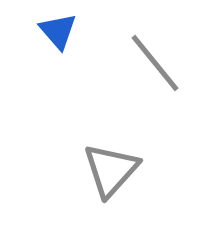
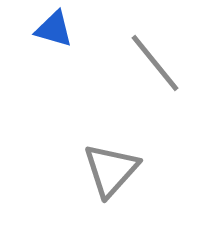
blue triangle: moved 4 px left, 2 px up; rotated 33 degrees counterclockwise
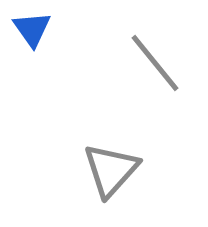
blue triangle: moved 22 px left; rotated 39 degrees clockwise
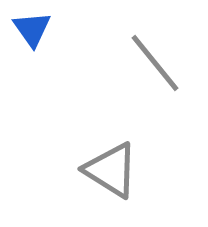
gray triangle: rotated 40 degrees counterclockwise
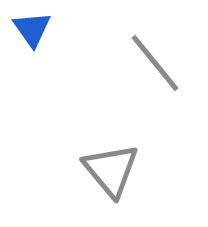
gray triangle: rotated 18 degrees clockwise
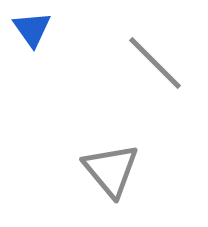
gray line: rotated 6 degrees counterclockwise
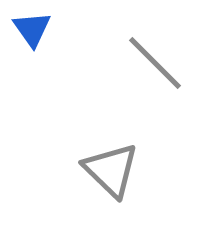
gray triangle: rotated 6 degrees counterclockwise
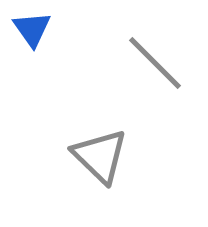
gray triangle: moved 11 px left, 14 px up
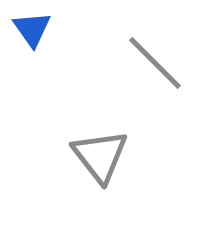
gray triangle: rotated 8 degrees clockwise
